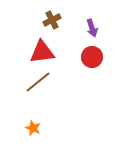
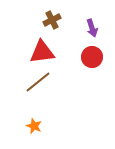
orange star: moved 1 px right, 2 px up
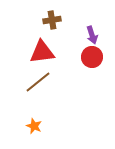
brown cross: rotated 18 degrees clockwise
purple arrow: moved 7 px down
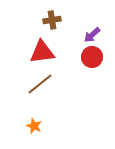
purple arrow: rotated 66 degrees clockwise
brown line: moved 2 px right, 2 px down
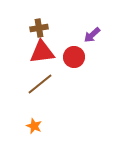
brown cross: moved 13 px left, 8 px down
red circle: moved 18 px left
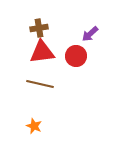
purple arrow: moved 2 px left, 1 px up
red circle: moved 2 px right, 1 px up
brown line: rotated 52 degrees clockwise
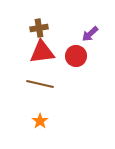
orange star: moved 6 px right, 5 px up; rotated 14 degrees clockwise
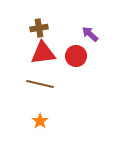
purple arrow: rotated 84 degrees clockwise
red triangle: moved 1 px right, 1 px down
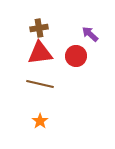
red triangle: moved 3 px left
